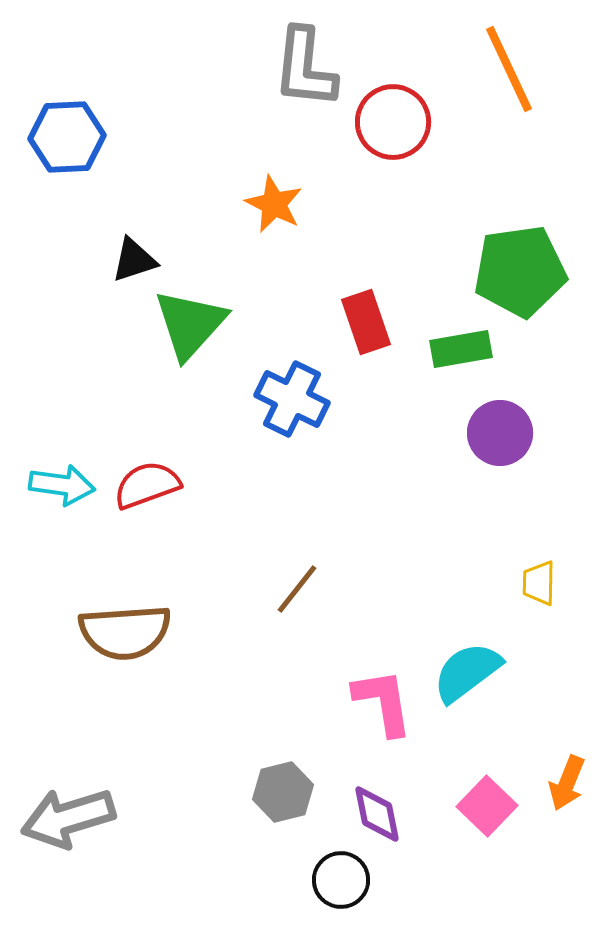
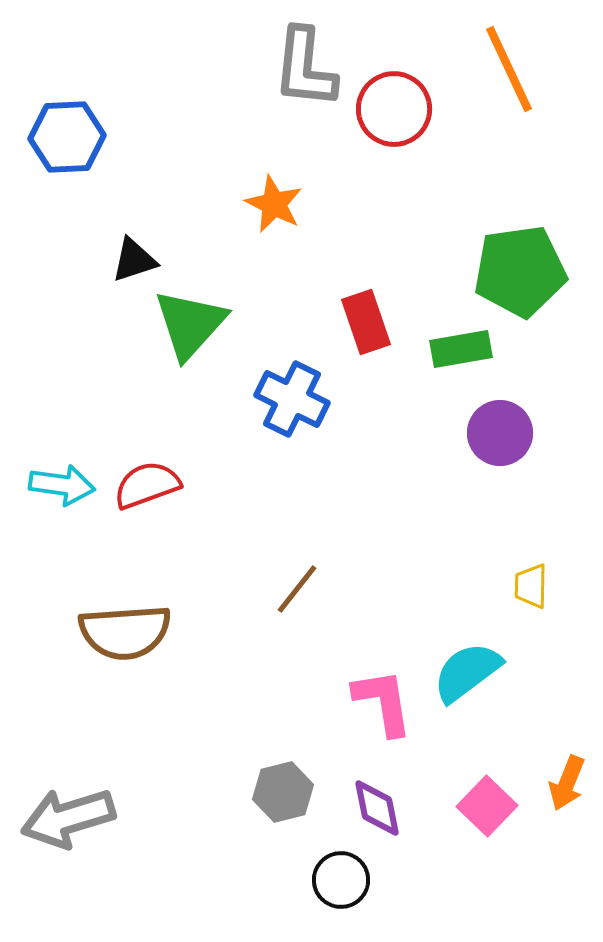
red circle: moved 1 px right, 13 px up
yellow trapezoid: moved 8 px left, 3 px down
purple diamond: moved 6 px up
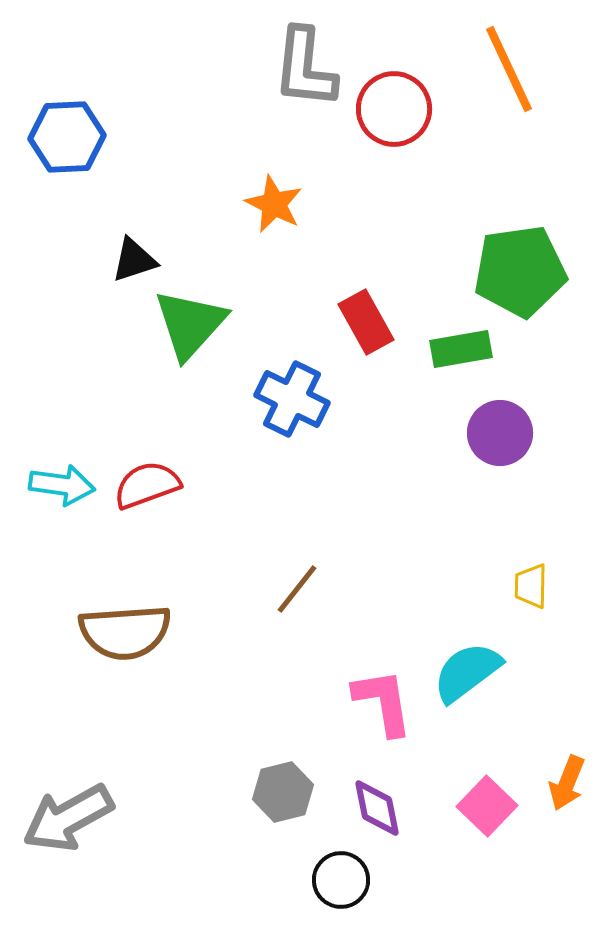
red rectangle: rotated 10 degrees counterclockwise
gray arrow: rotated 12 degrees counterclockwise
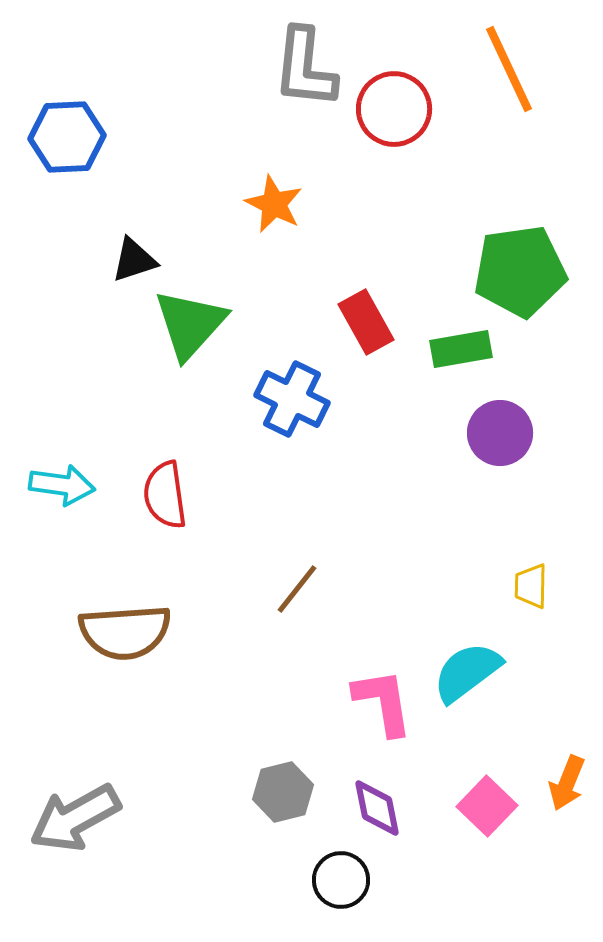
red semicircle: moved 18 px right, 10 px down; rotated 78 degrees counterclockwise
gray arrow: moved 7 px right
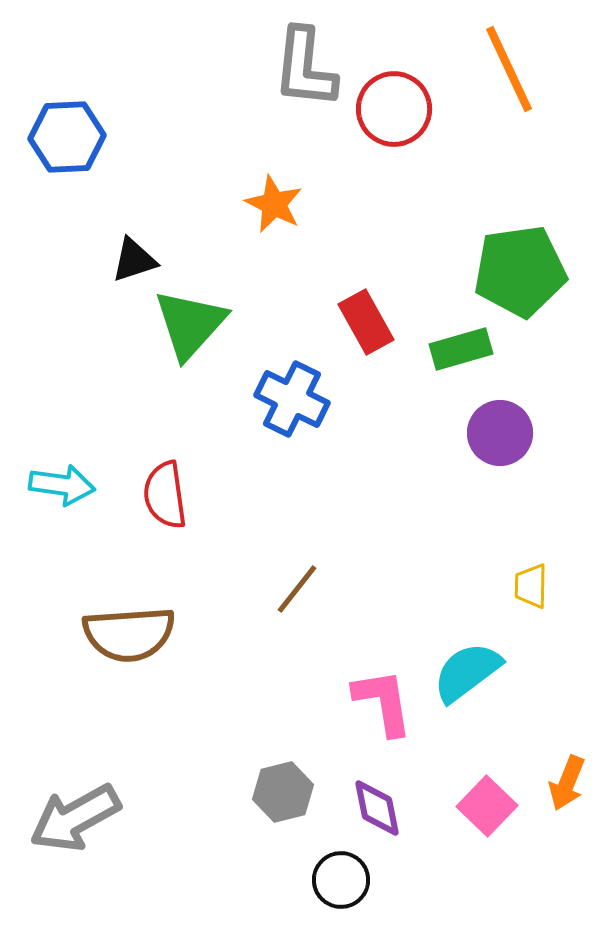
green rectangle: rotated 6 degrees counterclockwise
brown semicircle: moved 4 px right, 2 px down
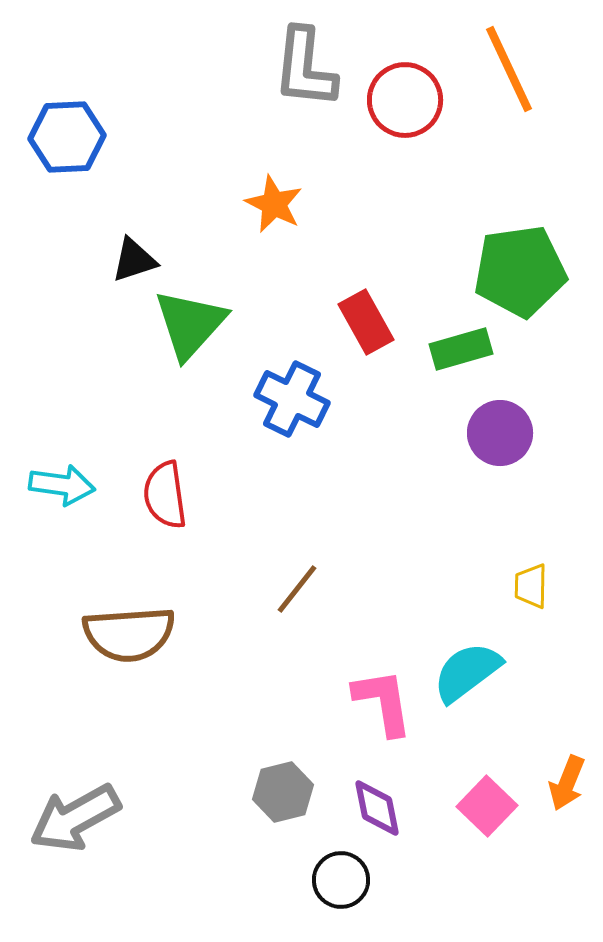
red circle: moved 11 px right, 9 px up
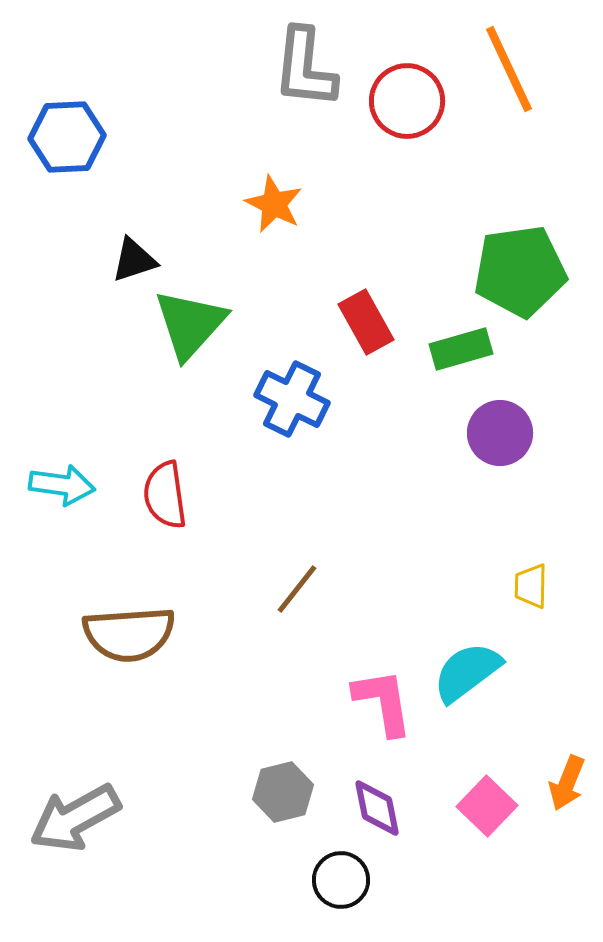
red circle: moved 2 px right, 1 px down
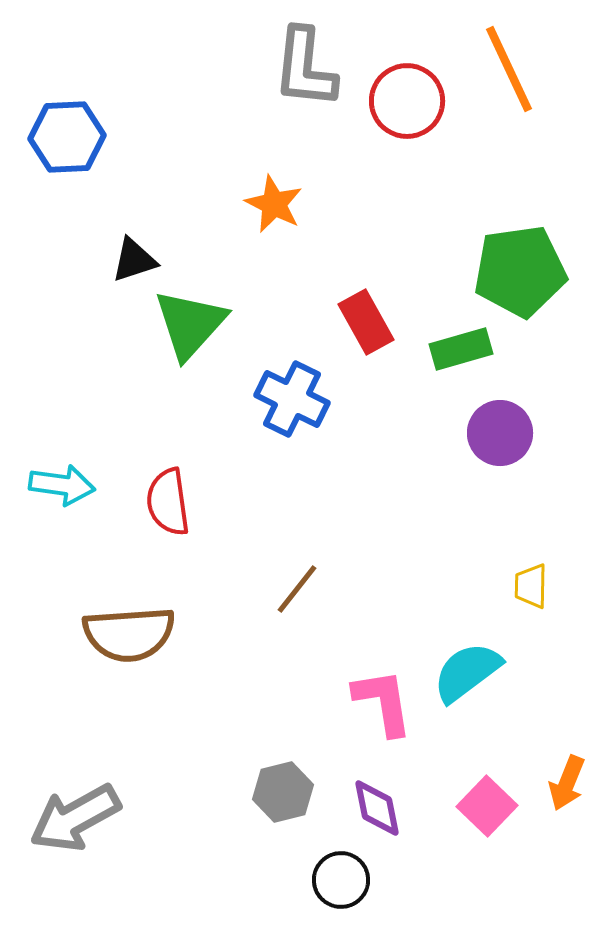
red semicircle: moved 3 px right, 7 px down
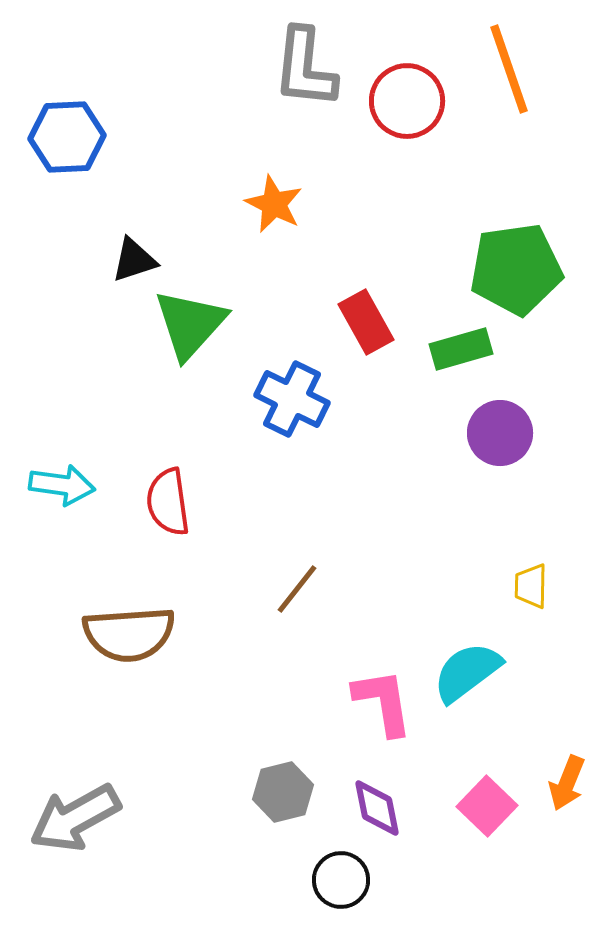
orange line: rotated 6 degrees clockwise
green pentagon: moved 4 px left, 2 px up
